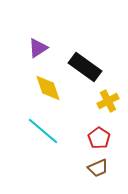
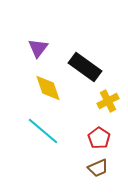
purple triangle: rotated 20 degrees counterclockwise
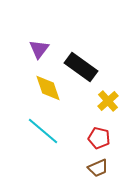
purple triangle: moved 1 px right, 1 px down
black rectangle: moved 4 px left
yellow cross: rotated 15 degrees counterclockwise
red pentagon: rotated 20 degrees counterclockwise
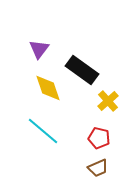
black rectangle: moved 1 px right, 3 px down
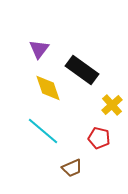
yellow cross: moved 4 px right, 4 px down
brown trapezoid: moved 26 px left
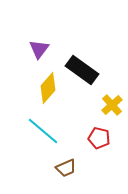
yellow diamond: rotated 60 degrees clockwise
brown trapezoid: moved 6 px left
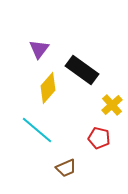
cyan line: moved 6 px left, 1 px up
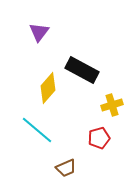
purple triangle: moved 17 px up
black rectangle: rotated 8 degrees counterclockwise
yellow cross: rotated 25 degrees clockwise
red pentagon: rotated 30 degrees counterclockwise
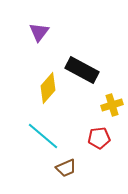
cyan line: moved 6 px right, 6 px down
red pentagon: rotated 10 degrees clockwise
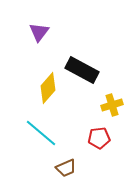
cyan line: moved 2 px left, 3 px up
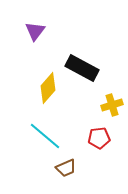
purple triangle: moved 4 px left, 1 px up
black rectangle: moved 2 px up
cyan line: moved 4 px right, 3 px down
